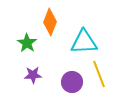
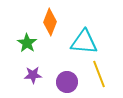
cyan triangle: rotated 8 degrees clockwise
purple circle: moved 5 px left
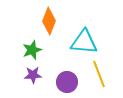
orange diamond: moved 1 px left, 1 px up
green star: moved 5 px right, 7 px down; rotated 18 degrees clockwise
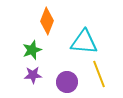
orange diamond: moved 2 px left
